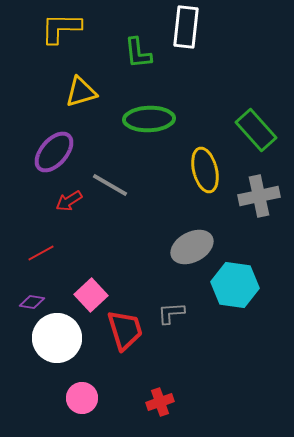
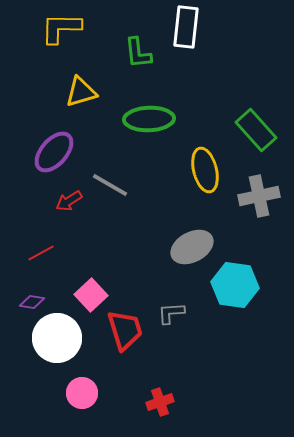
pink circle: moved 5 px up
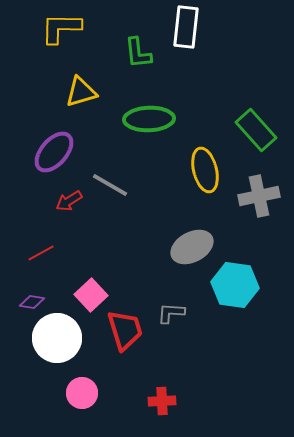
gray L-shape: rotated 8 degrees clockwise
red cross: moved 2 px right, 1 px up; rotated 16 degrees clockwise
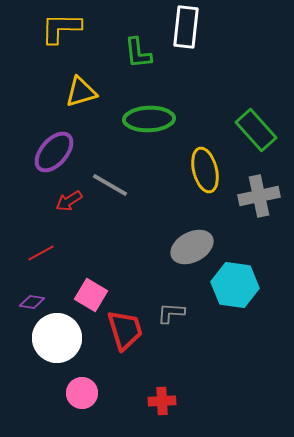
pink square: rotated 16 degrees counterclockwise
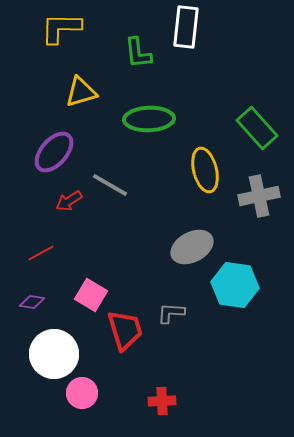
green rectangle: moved 1 px right, 2 px up
white circle: moved 3 px left, 16 px down
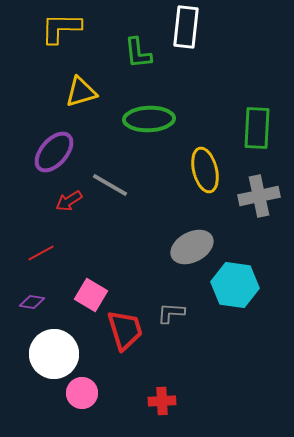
green rectangle: rotated 45 degrees clockwise
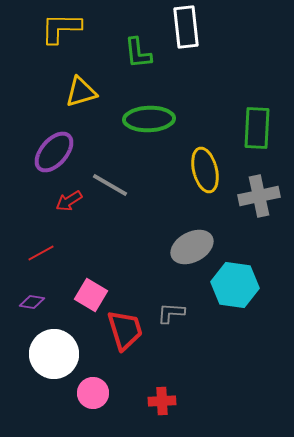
white rectangle: rotated 12 degrees counterclockwise
pink circle: moved 11 px right
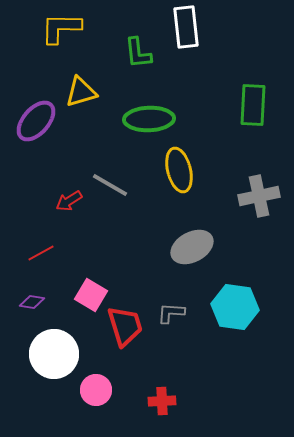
green rectangle: moved 4 px left, 23 px up
purple ellipse: moved 18 px left, 31 px up
yellow ellipse: moved 26 px left
cyan hexagon: moved 22 px down
red trapezoid: moved 4 px up
pink circle: moved 3 px right, 3 px up
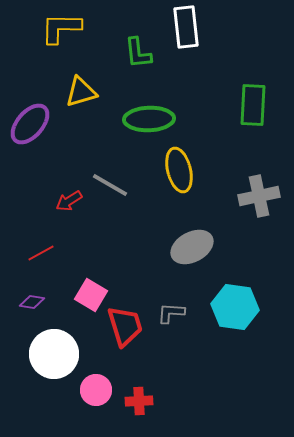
purple ellipse: moved 6 px left, 3 px down
red cross: moved 23 px left
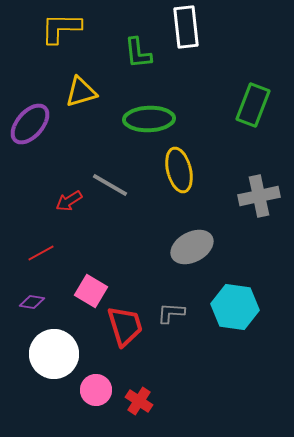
green rectangle: rotated 18 degrees clockwise
pink square: moved 4 px up
red cross: rotated 36 degrees clockwise
